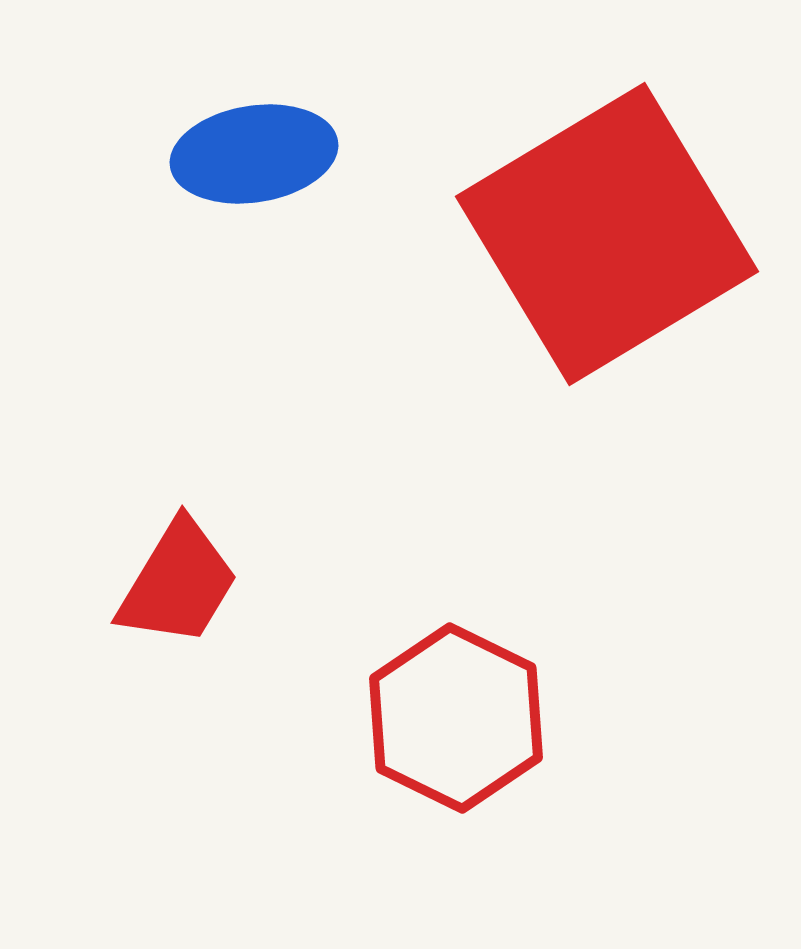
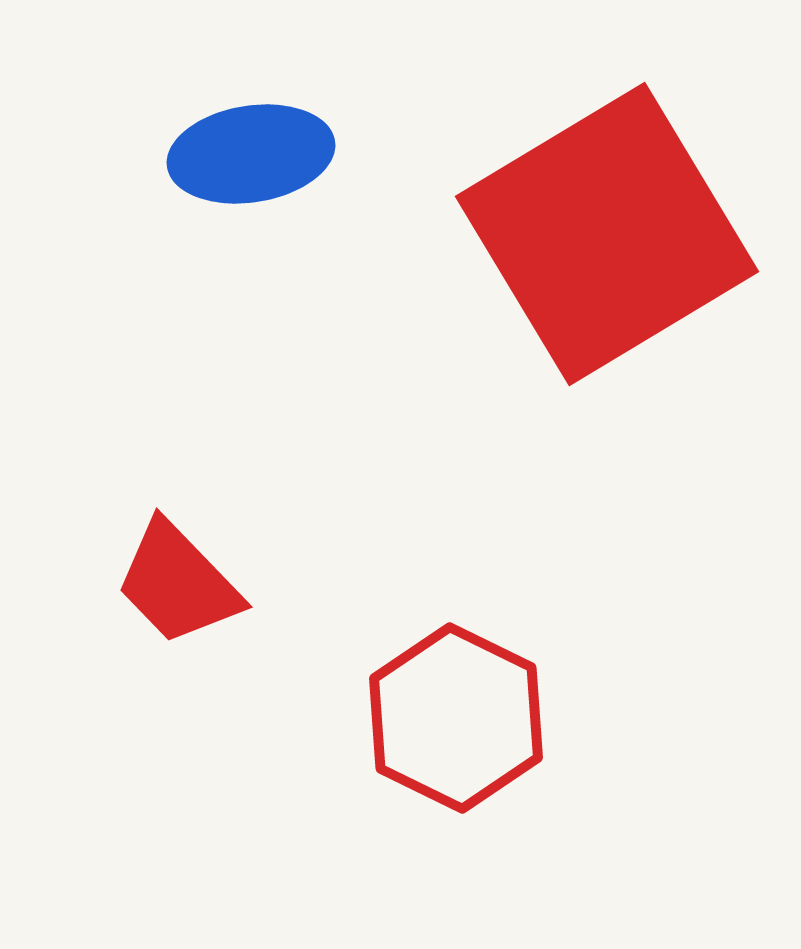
blue ellipse: moved 3 px left
red trapezoid: rotated 105 degrees clockwise
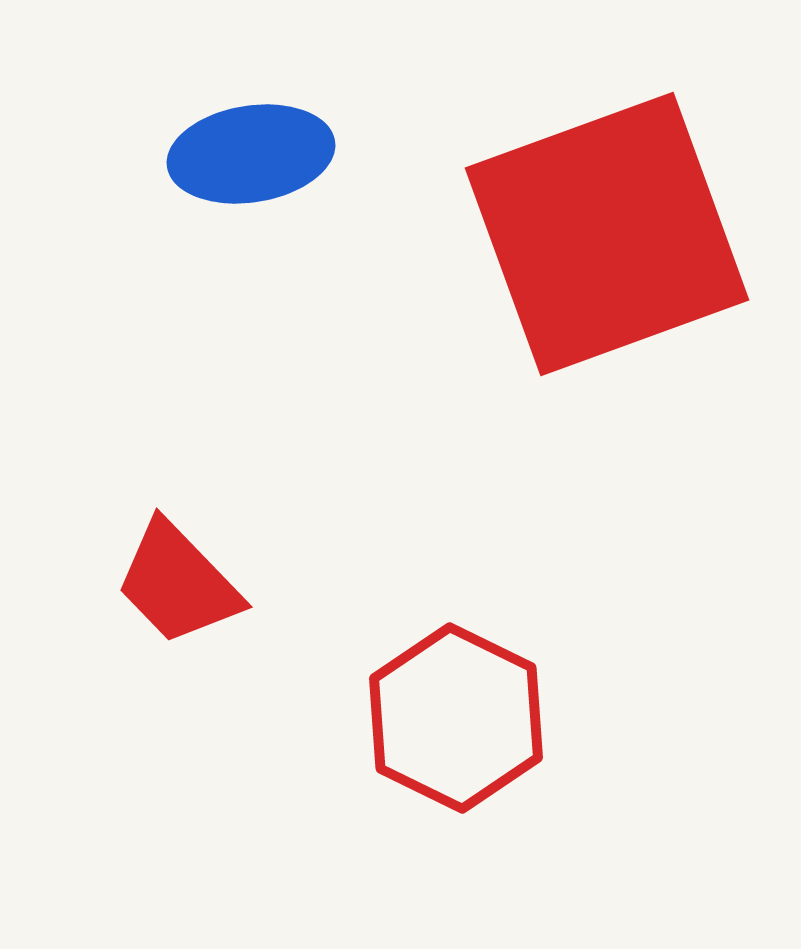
red square: rotated 11 degrees clockwise
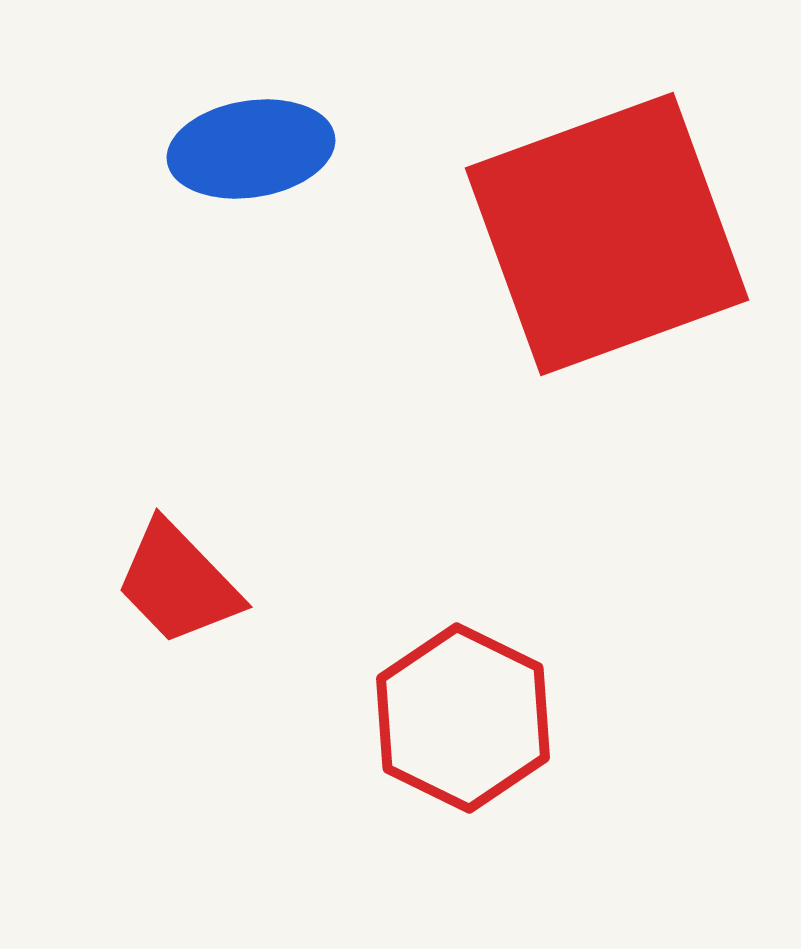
blue ellipse: moved 5 px up
red hexagon: moved 7 px right
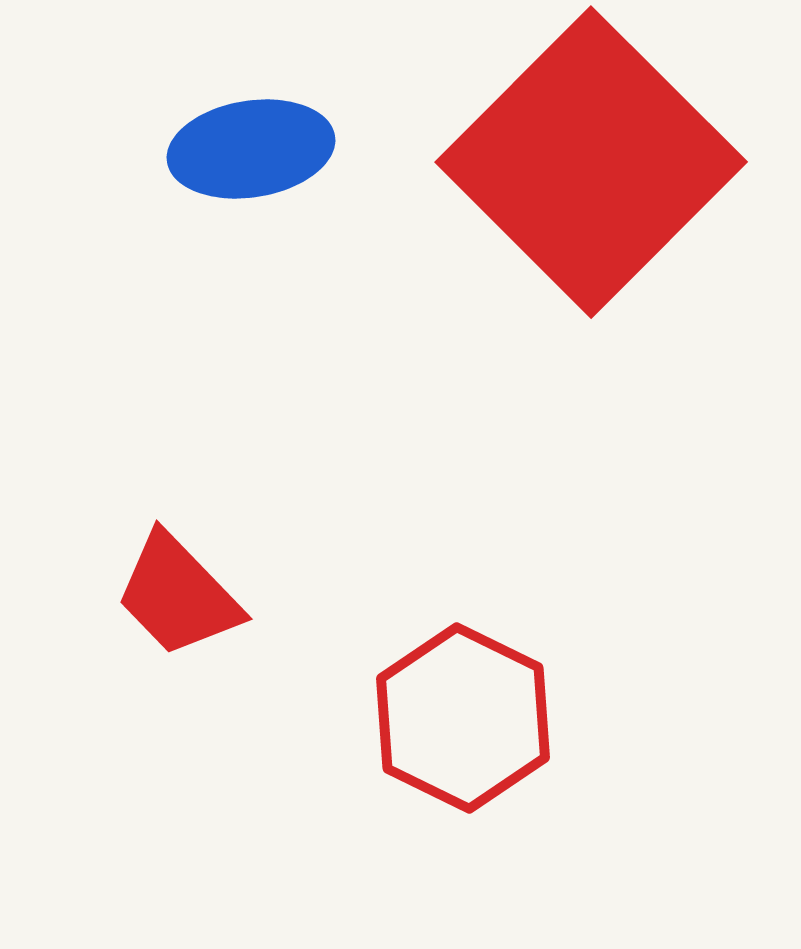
red square: moved 16 px left, 72 px up; rotated 25 degrees counterclockwise
red trapezoid: moved 12 px down
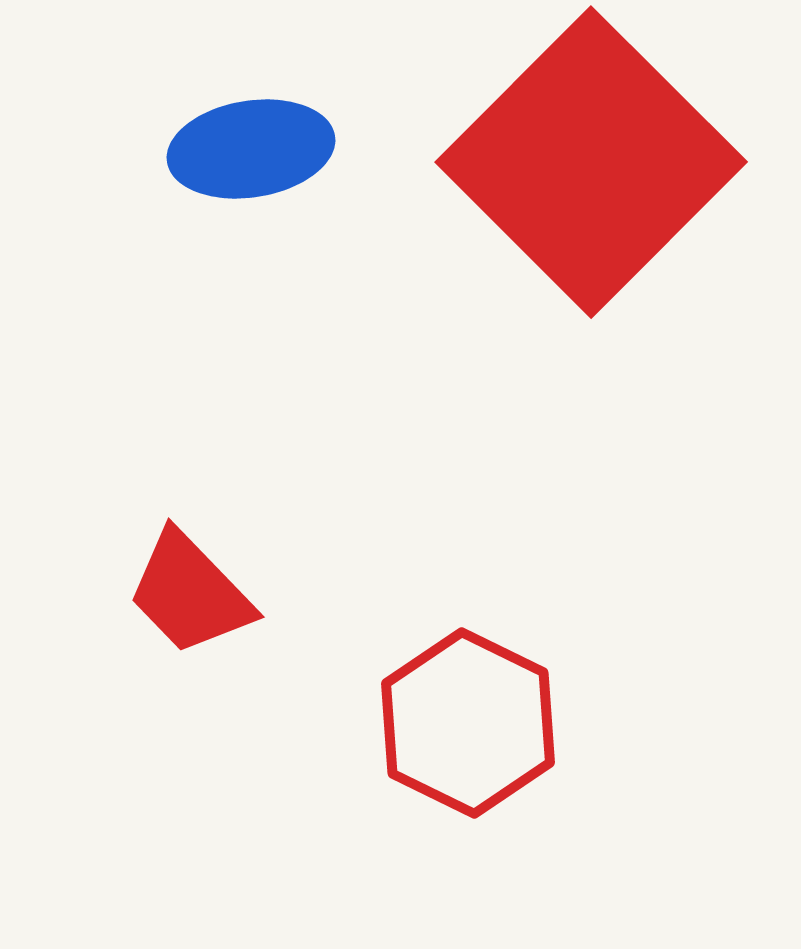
red trapezoid: moved 12 px right, 2 px up
red hexagon: moved 5 px right, 5 px down
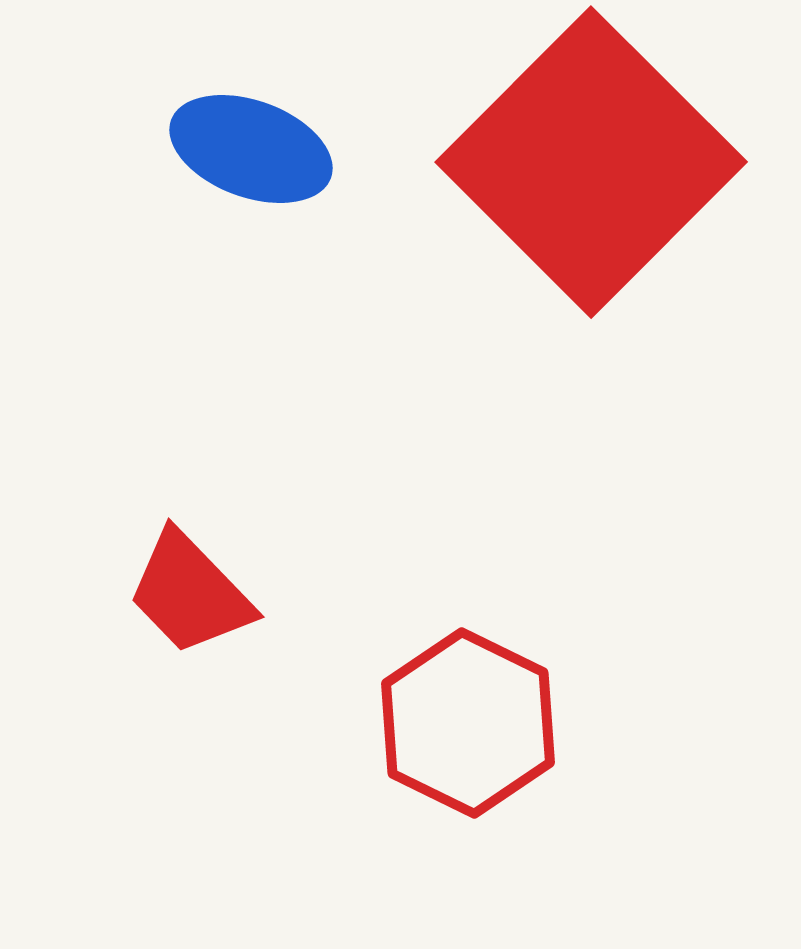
blue ellipse: rotated 29 degrees clockwise
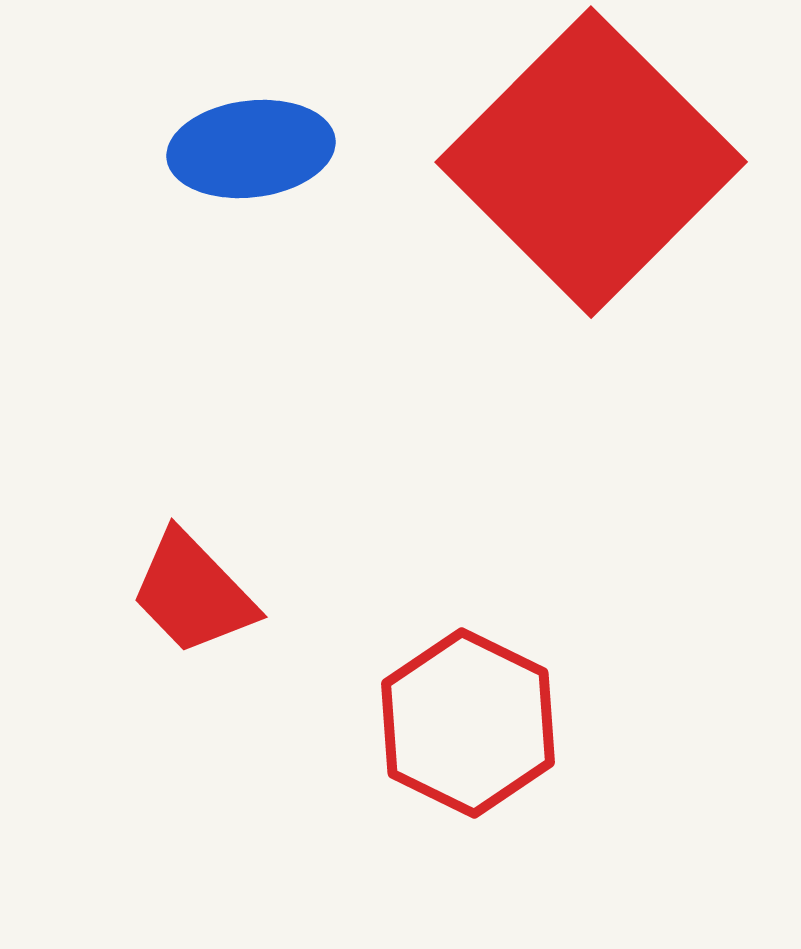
blue ellipse: rotated 27 degrees counterclockwise
red trapezoid: moved 3 px right
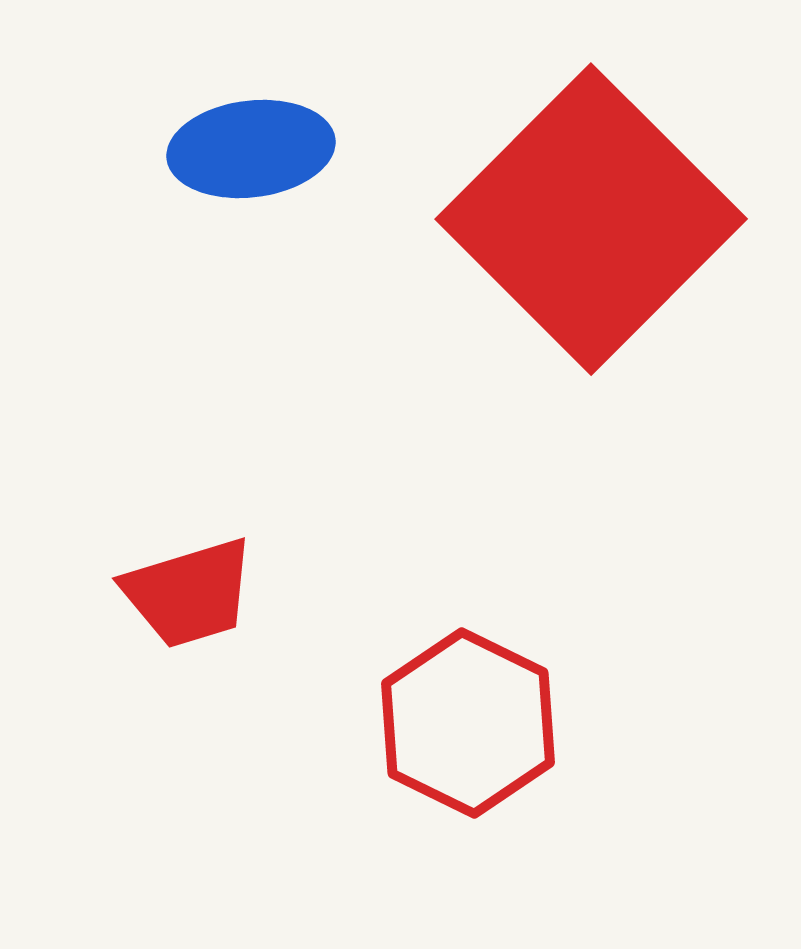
red square: moved 57 px down
red trapezoid: moved 4 px left; rotated 63 degrees counterclockwise
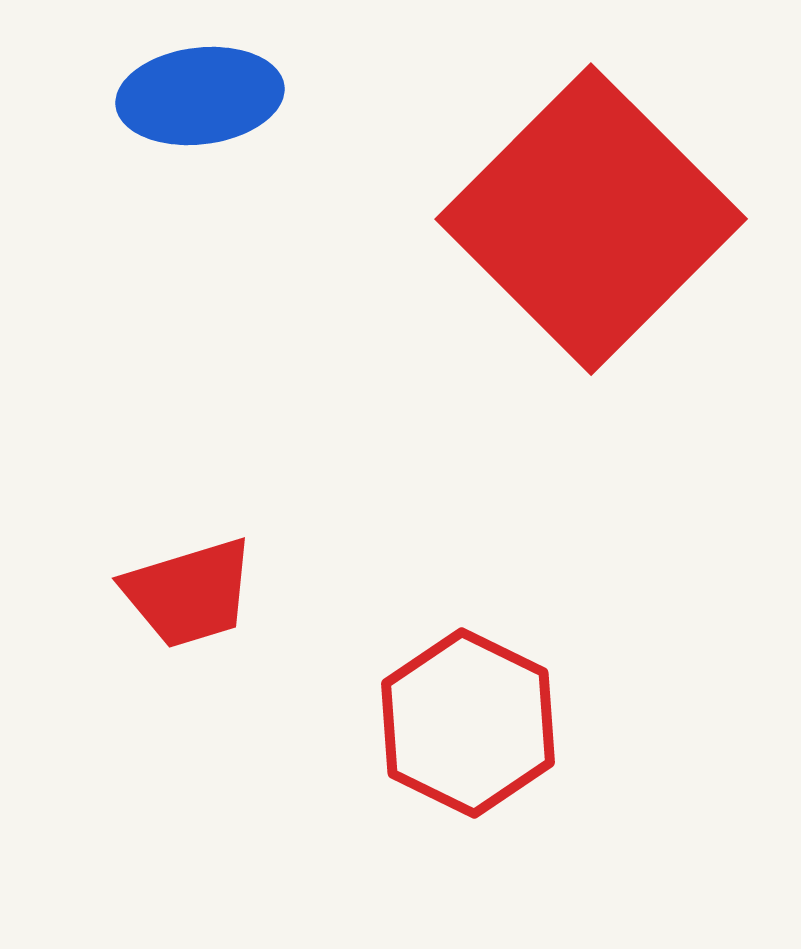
blue ellipse: moved 51 px left, 53 px up
